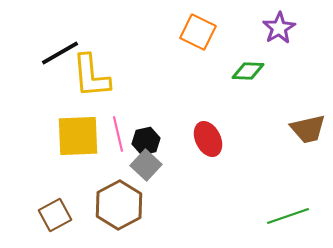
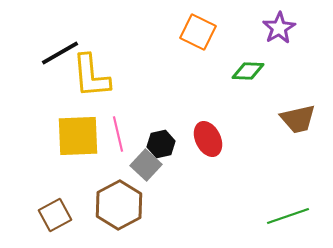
brown trapezoid: moved 10 px left, 10 px up
black hexagon: moved 15 px right, 3 px down
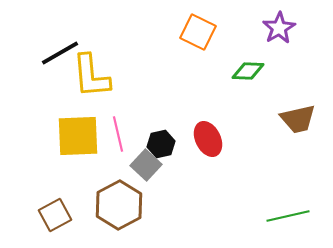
green line: rotated 6 degrees clockwise
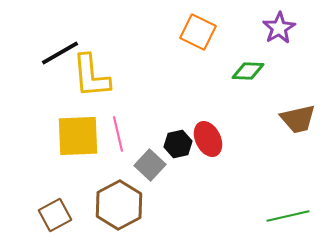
black hexagon: moved 17 px right
gray square: moved 4 px right
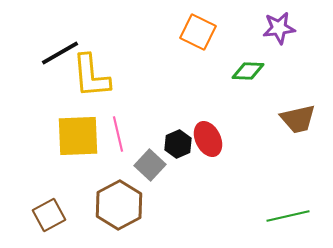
purple star: rotated 24 degrees clockwise
black hexagon: rotated 12 degrees counterclockwise
brown square: moved 6 px left
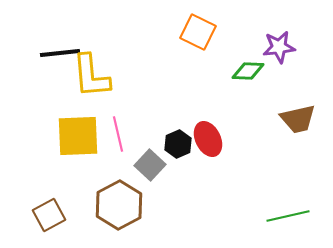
purple star: moved 19 px down
black line: rotated 24 degrees clockwise
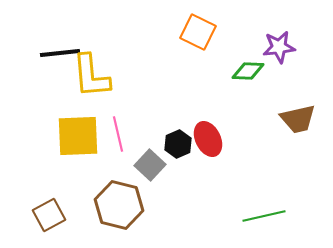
brown hexagon: rotated 18 degrees counterclockwise
green line: moved 24 px left
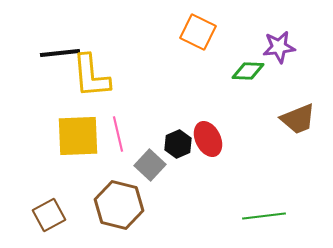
brown trapezoid: rotated 9 degrees counterclockwise
green line: rotated 6 degrees clockwise
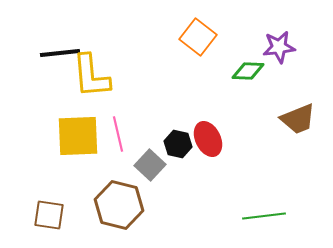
orange square: moved 5 px down; rotated 12 degrees clockwise
black hexagon: rotated 24 degrees counterclockwise
brown square: rotated 36 degrees clockwise
